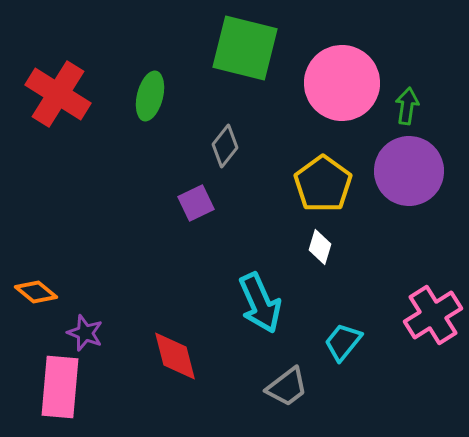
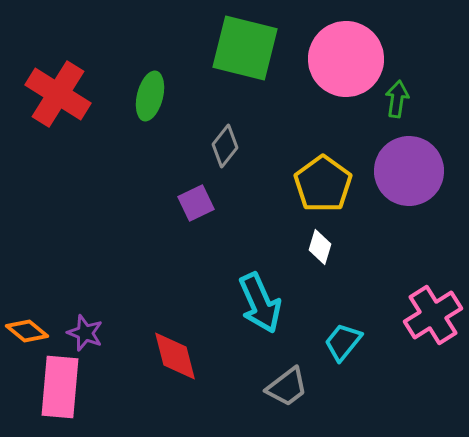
pink circle: moved 4 px right, 24 px up
green arrow: moved 10 px left, 7 px up
orange diamond: moved 9 px left, 39 px down
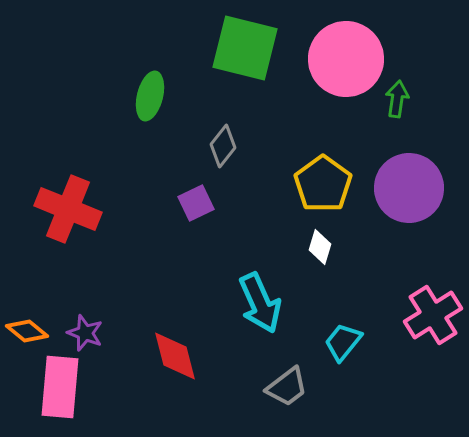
red cross: moved 10 px right, 115 px down; rotated 10 degrees counterclockwise
gray diamond: moved 2 px left
purple circle: moved 17 px down
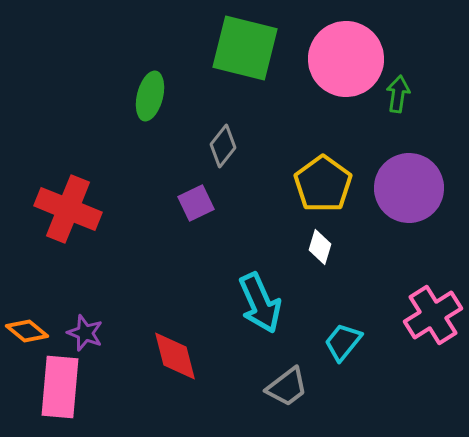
green arrow: moved 1 px right, 5 px up
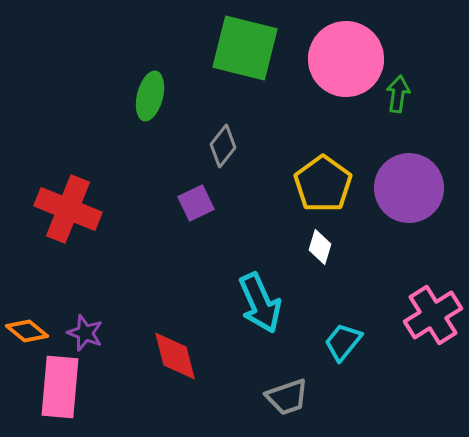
gray trapezoid: moved 10 px down; rotated 18 degrees clockwise
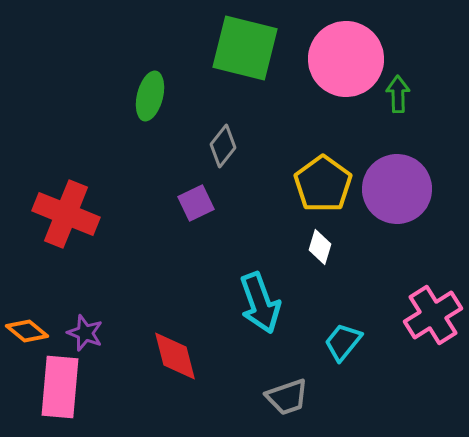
green arrow: rotated 9 degrees counterclockwise
purple circle: moved 12 px left, 1 px down
red cross: moved 2 px left, 5 px down
cyan arrow: rotated 4 degrees clockwise
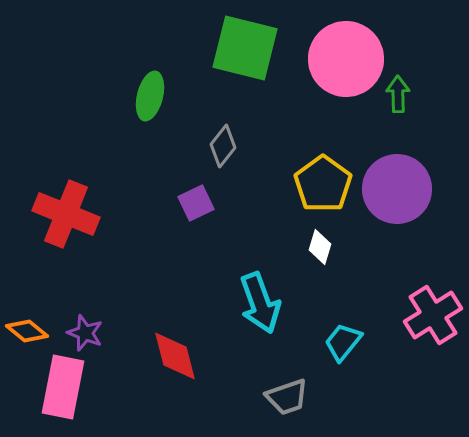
pink rectangle: moved 3 px right; rotated 6 degrees clockwise
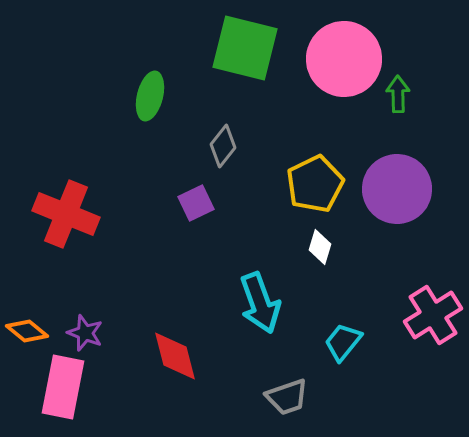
pink circle: moved 2 px left
yellow pentagon: moved 8 px left; rotated 10 degrees clockwise
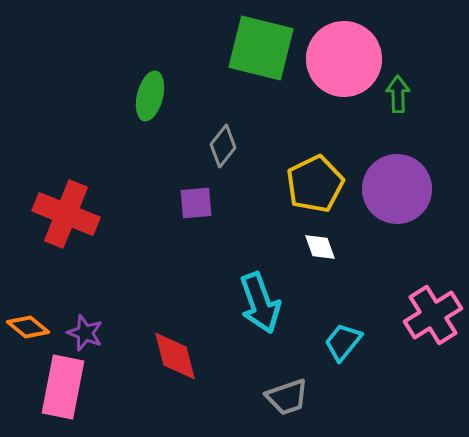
green square: moved 16 px right
purple square: rotated 21 degrees clockwise
white diamond: rotated 36 degrees counterclockwise
orange diamond: moved 1 px right, 4 px up
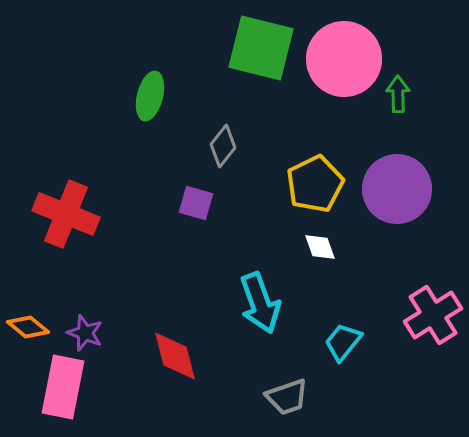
purple square: rotated 21 degrees clockwise
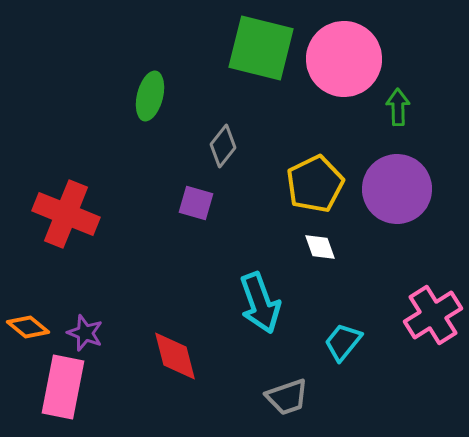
green arrow: moved 13 px down
